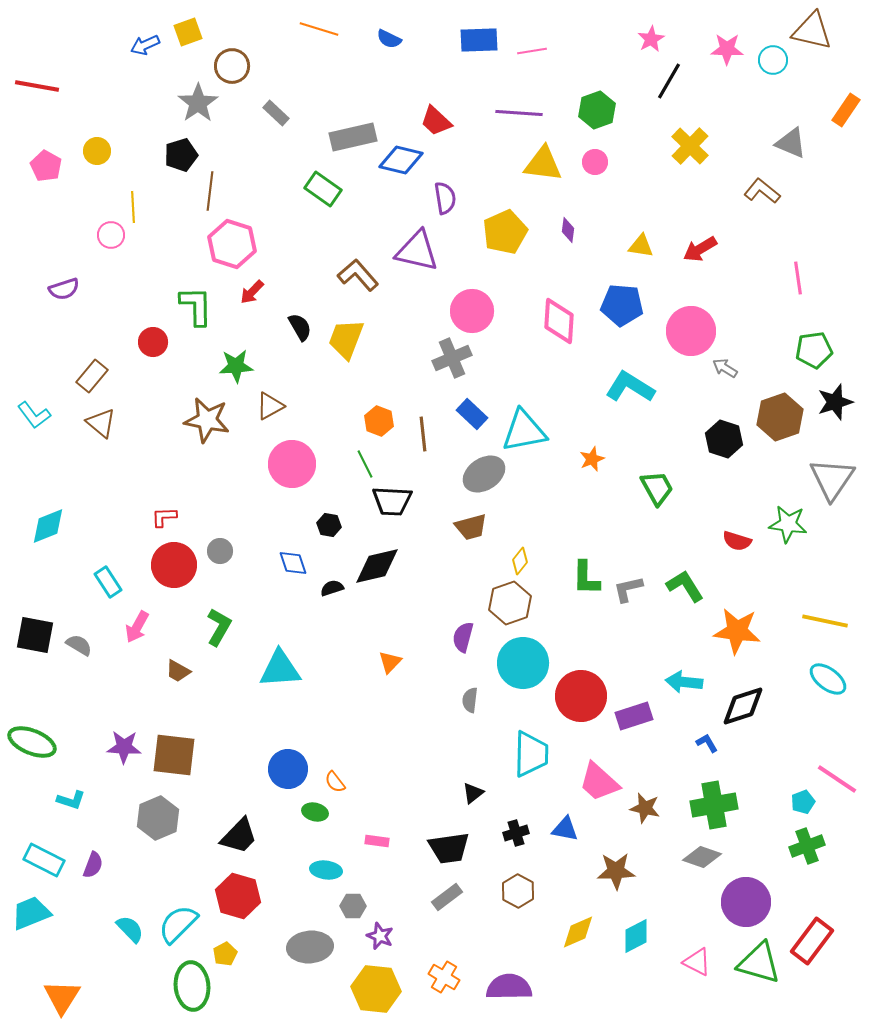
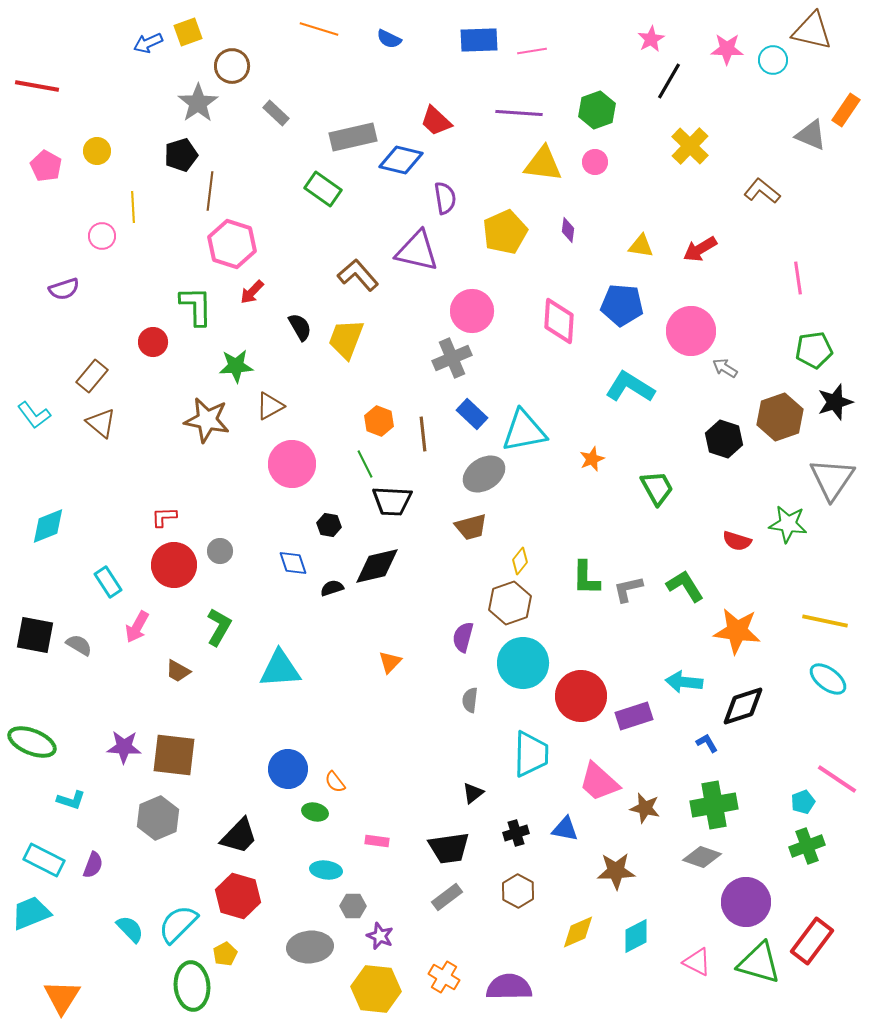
blue arrow at (145, 45): moved 3 px right, 2 px up
gray triangle at (791, 143): moved 20 px right, 8 px up
pink circle at (111, 235): moved 9 px left, 1 px down
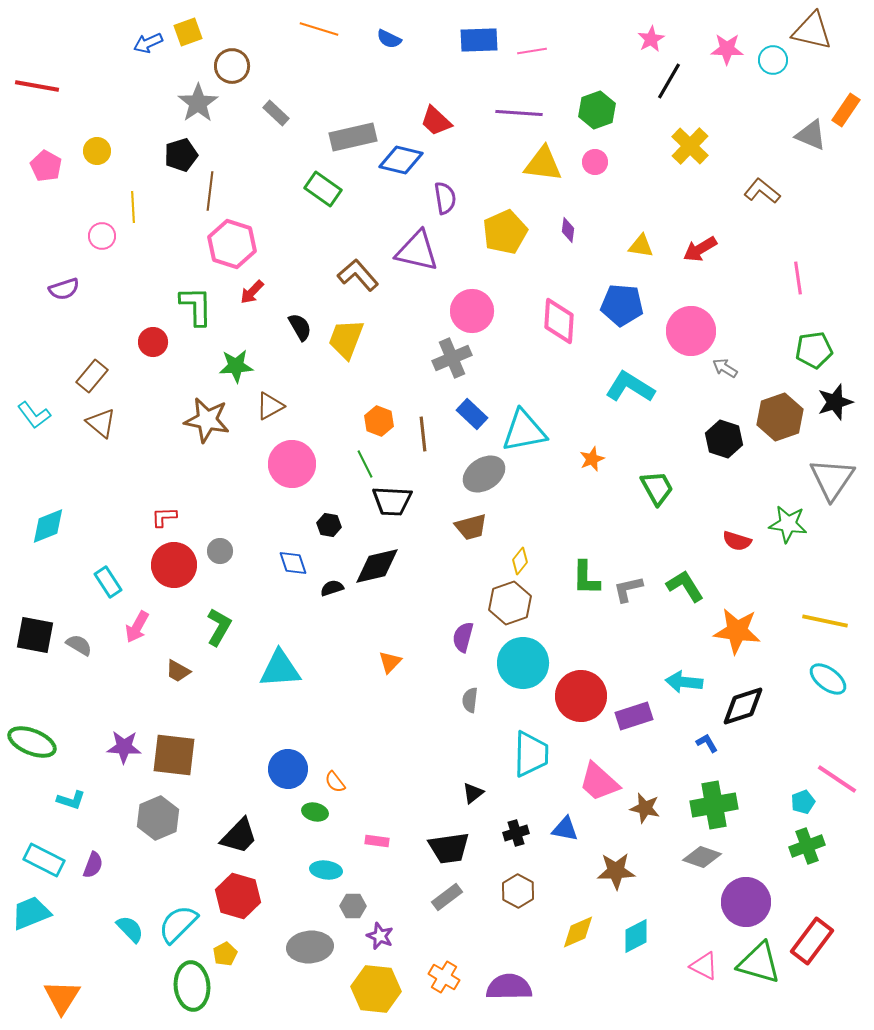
pink triangle at (697, 962): moved 7 px right, 4 px down
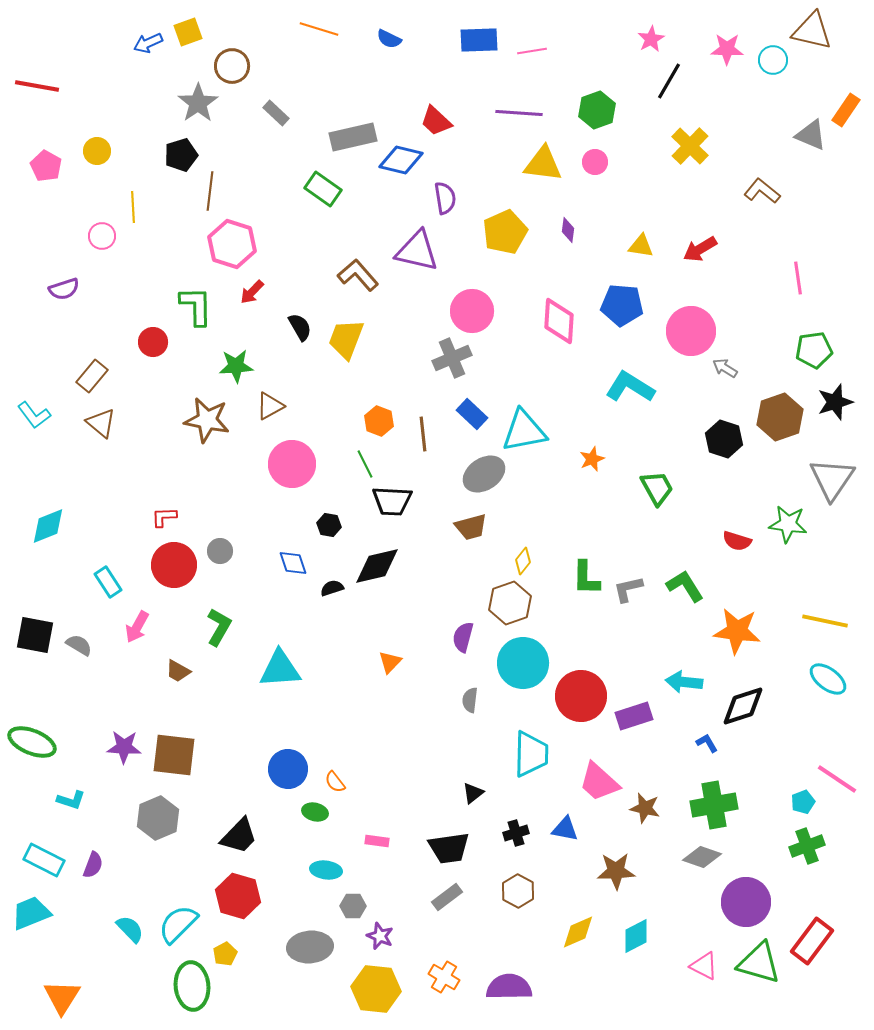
yellow diamond at (520, 561): moved 3 px right
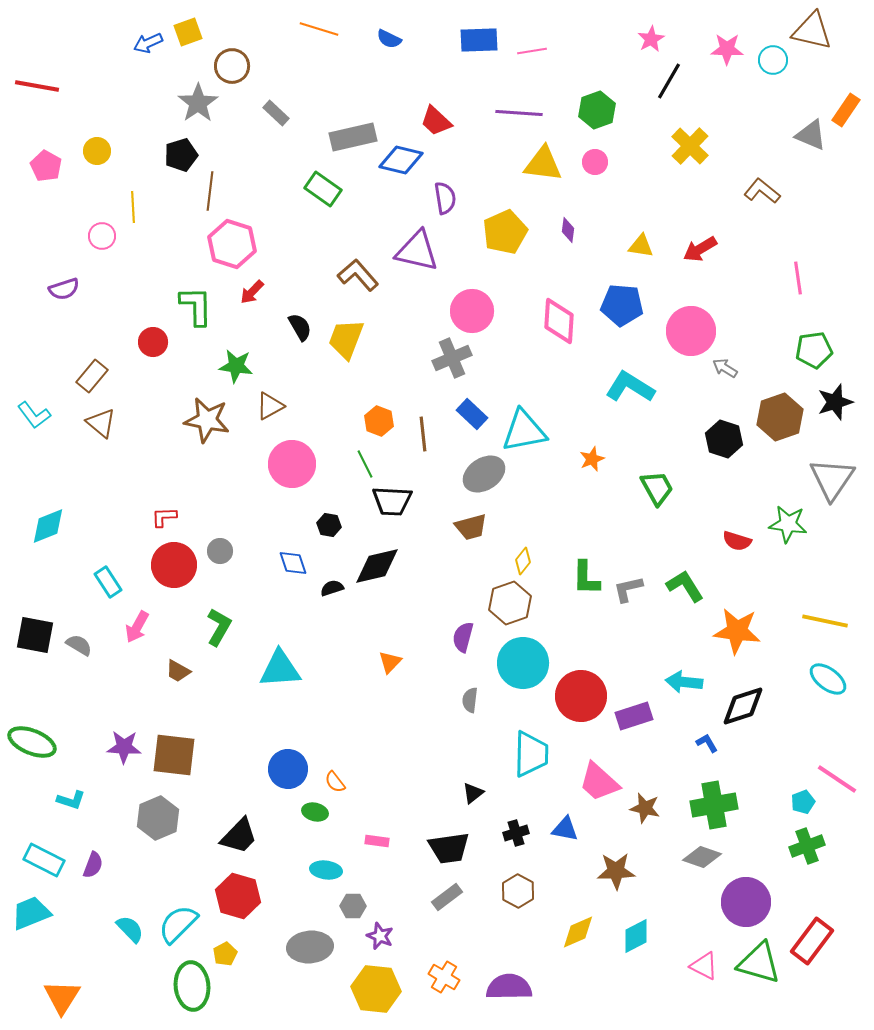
green star at (236, 366): rotated 12 degrees clockwise
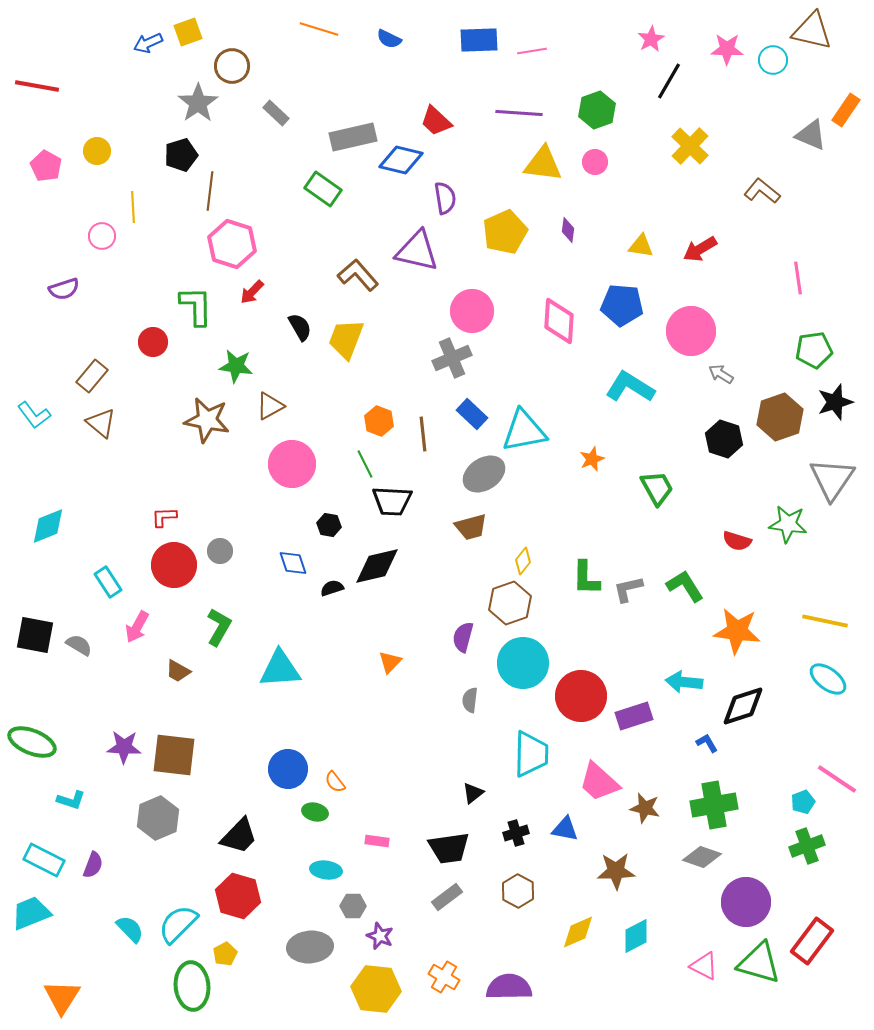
gray arrow at (725, 368): moved 4 px left, 6 px down
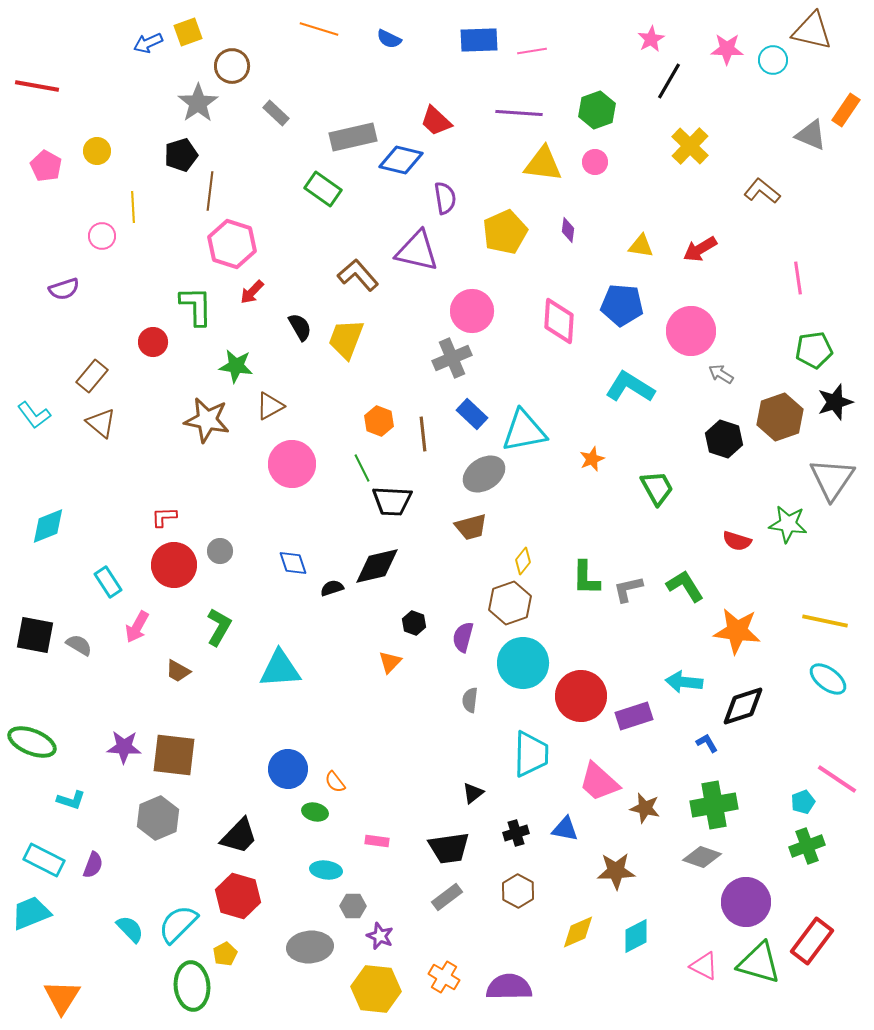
green line at (365, 464): moved 3 px left, 4 px down
black hexagon at (329, 525): moved 85 px right, 98 px down; rotated 10 degrees clockwise
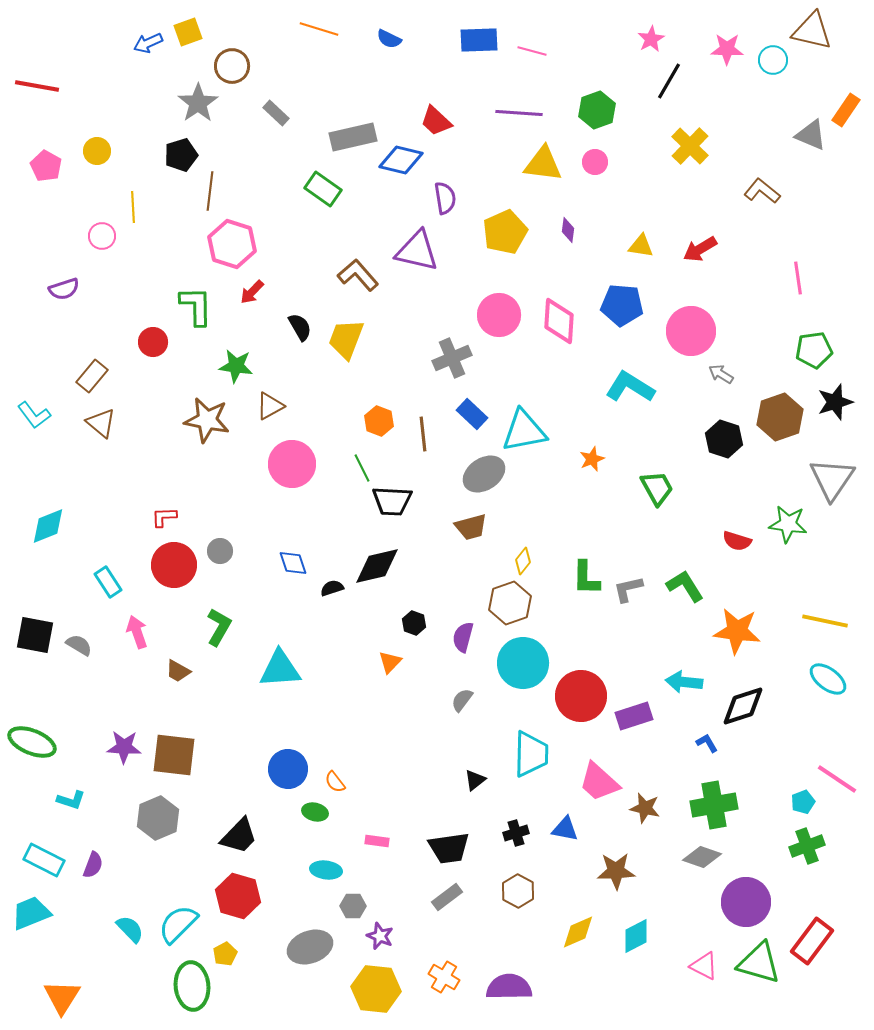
pink line at (532, 51): rotated 24 degrees clockwise
pink circle at (472, 311): moved 27 px right, 4 px down
pink arrow at (137, 627): moved 5 px down; rotated 132 degrees clockwise
gray semicircle at (470, 700): moved 8 px left; rotated 30 degrees clockwise
black triangle at (473, 793): moved 2 px right, 13 px up
gray ellipse at (310, 947): rotated 15 degrees counterclockwise
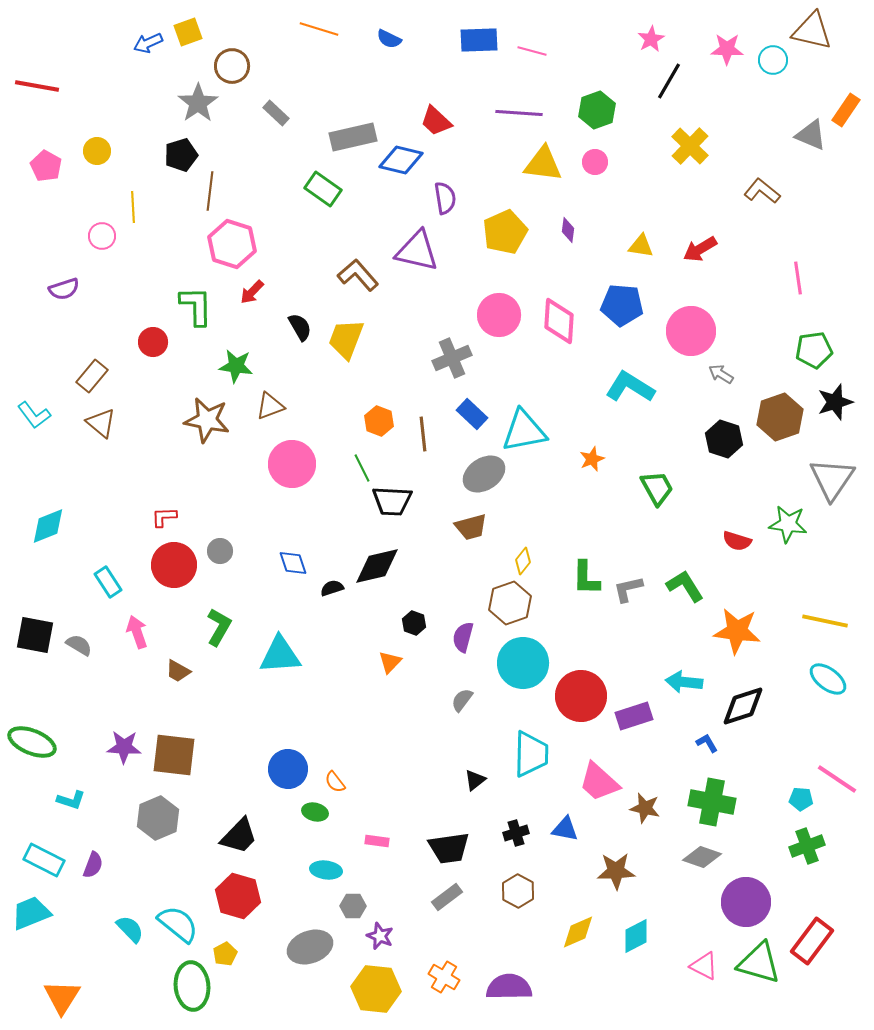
brown triangle at (270, 406): rotated 8 degrees clockwise
cyan triangle at (280, 669): moved 14 px up
cyan pentagon at (803, 802): moved 2 px left, 3 px up; rotated 25 degrees clockwise
green cross at (714, 805): moved 2 px left, 3 px up; rotated 21 degrees clockwise
cyan semicircle at (178, 924): rotated 84 degrees clockwise
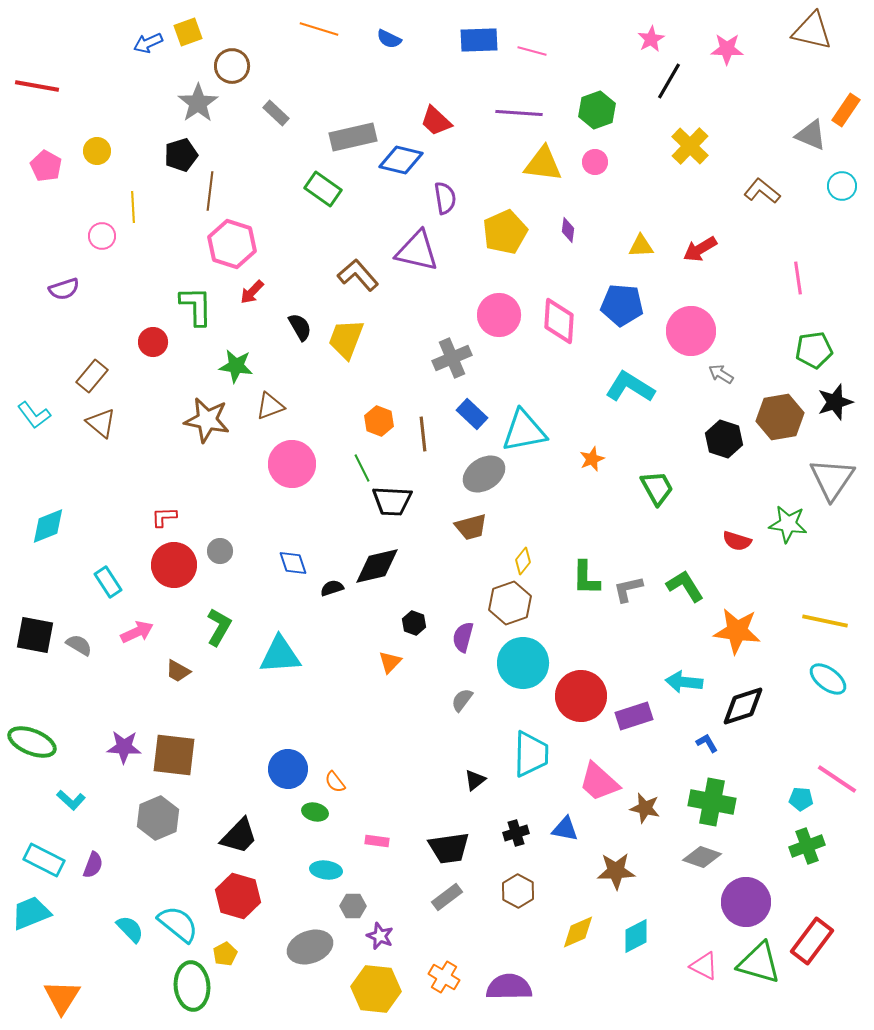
cyan circle at (773, 60): moved 69 px right, 126 px down
yellow triangle at (641, 246): rotated 12 degrees counterclockwise
brown hexagon at (780, 417): rotated 9 degrees clockwise
pink arrow at (137, 632): rotated 84 degrees clockwise
cyan L-shape at (71, 800): rotated 24 degrees clockwise
